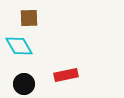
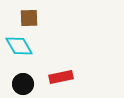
red rectangle: moved 5 px left, 2 px down
black circle: moved 1 px left
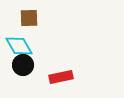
black circle: moved 19 px up
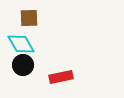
cyan diamond: moved 2 px right, 2 px up
